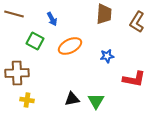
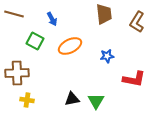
brown trapezoid: rotated 10 degrees counterclockwise
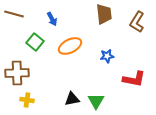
green square: moved 1 px down; rotated 12 degrees clockwise
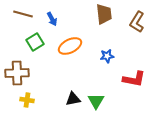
brown line: moved 9 px right
green square: rotated 18 degrees clockwise
black triangle: moved 1 px right
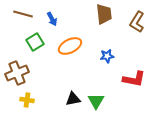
brown cross: rotated 20 degrees counterclockwise
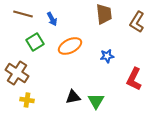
brown cross: rotated 35 degrees counterclockwise
red L-shape: rotated 105 degrees clockwise
black triangle: moved 2 px up
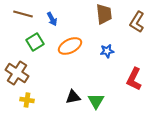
blue star: moved 5 px up
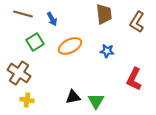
blue star: rotated 16 degrees clockwise
brown cross: moved 2 px right
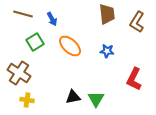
brown trapezoid: moved 3 px right
orange ellipse: rotated 70 degrees clockwise
green triangle: moved 2 px up
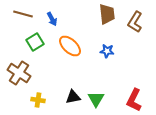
brown L-shape: moved 2 px left
red L-shape: moved 21 px down
yellow cross: moved 11 px right
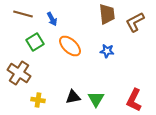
brown L-shape: rotated 30 degrees clockwise
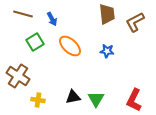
brown cross: moved 1 px left, 3 px down
